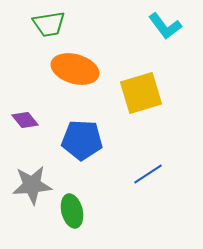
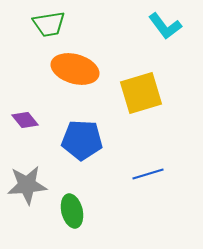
blue line: rotated 16 degrees clockwise
gray star: moved 5 px left
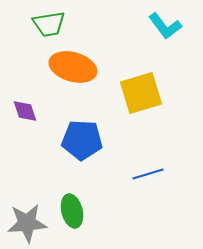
orange ellipse: moved 2 px left, 2 px up
purple diamond: moved 9 px up; rotated 20 degrees clockwise
gray star: moved 38 px down
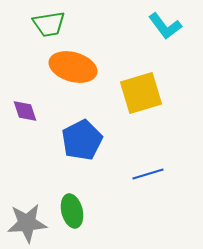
blue pentagon: rotated 30 degrees counterclockwise
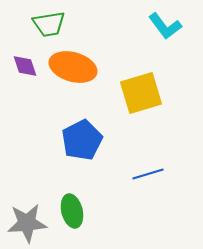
purple diamond: moved 45 px up
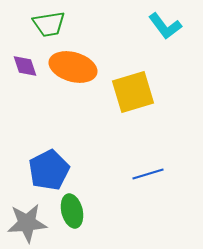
yellow square: moved 8 px left, 1 px up
blue pentagon: moved 33 px left, 30 px down
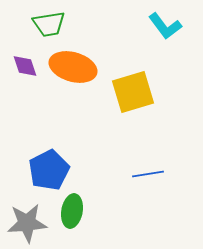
blue line: rotated 8 degrees clockwise
green ellipse: rotated 24 degrees clockwise
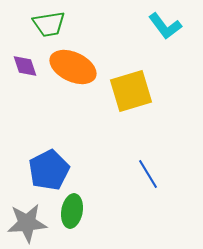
orange ellipse: rotated 9 degrees clockwise
yellow square: moved 2 px left, 1 px up
blue line: rotated 68 degrees clockwise
